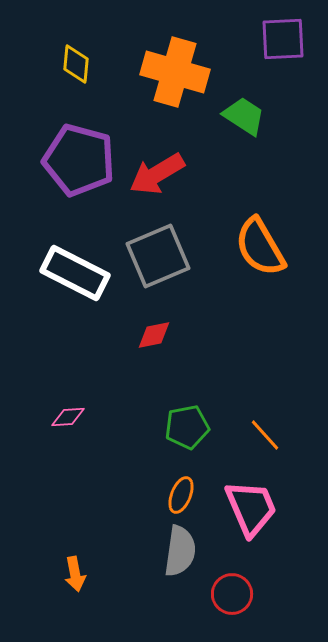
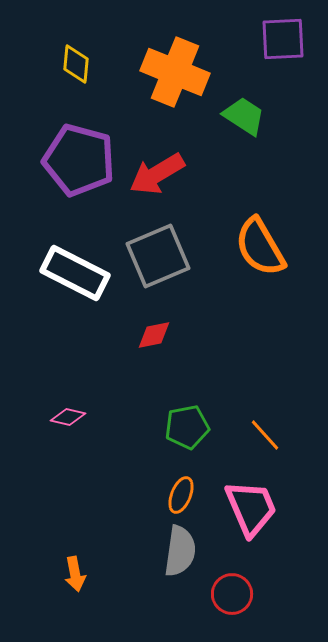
orange cross: rotated 6 degrees clockwise
pink diamond: rotated 16 degrees clockwise
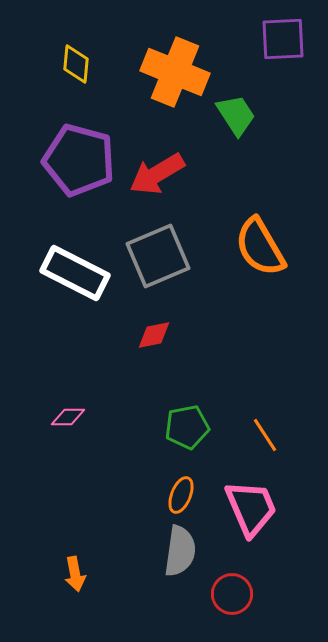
green trapezoid: moved 8 px left, 1 px up; rotated 24 degrees clockwise
pink diamond: rotated 12 degrees counterclockwise
orange line: rotated 9 degrees clockwise
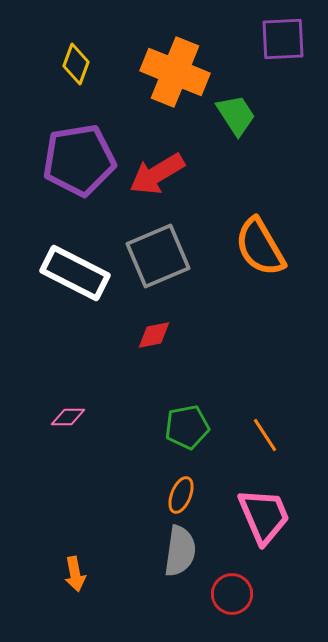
yellow diamond: rotated 15 degrees clockwise
purple pentagon: rotated 24 degrees counterclockwise
pink trapezoid: moved 13 px right, 8 px down
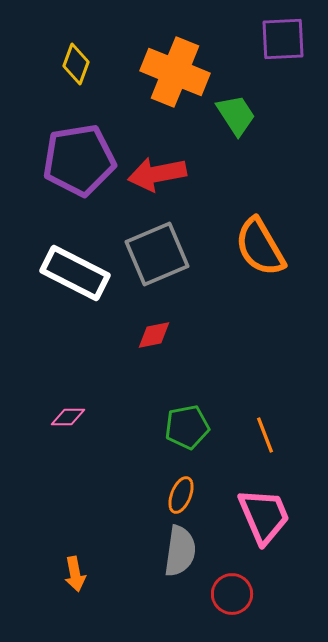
red arrow: rotated 20 degrees clockwise
gray square: moved 1 px left, 2 px up
orange line: rotated 12 degrees clockwise
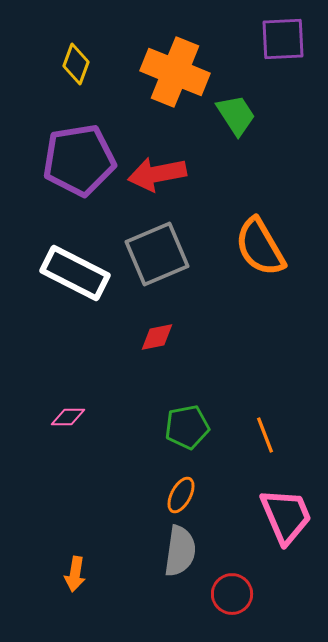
red diamond: moved 3 px right, 2 px down
orange ellipse: rotated 6 degrees clockwise
pink trapezoid: moved 22 px right
orange arrow: rotated 20 degrees clockwise
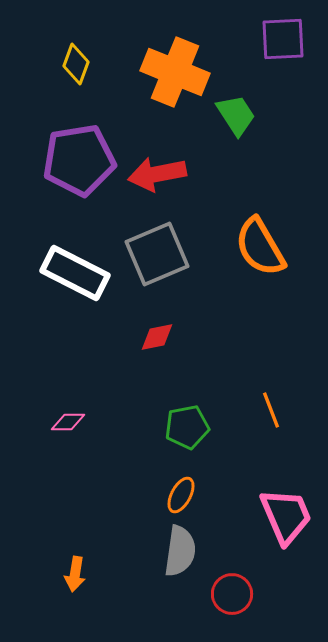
pink diamond: moved 5 px down
orange line: moved 6 px right, 25 px up
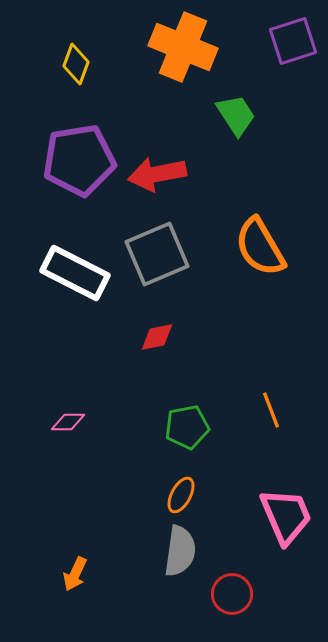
purple square: moved 10 px right, 2 px down; rotated 15 degrees counterclockwise
orange cross: moved 8 px right, 25 px up
orange arrow: rotated 16 degrees clockwise
